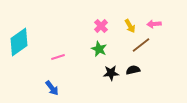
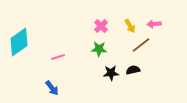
green star: rotated 21 degrees counterclockwise
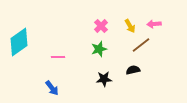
green star: rotated 21 degrees counterclockwise
pink line: rotated 16 degrees clockwise
black star: moved 7 px left, 6 px down
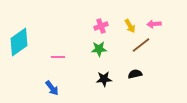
pink cross: rotated 24 degrees clockwise
green star: rotated 14 degrees clockwise
black semicircle: moved 2 px right, 4 px down
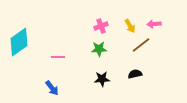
black star: moved 2 px left
